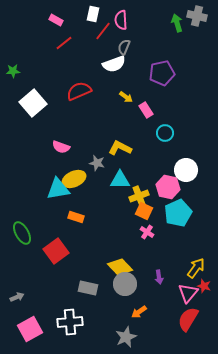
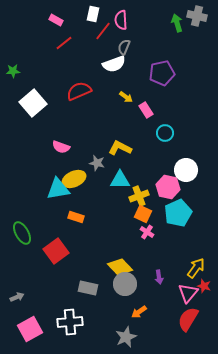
orange square at (144, 211): moved 1 px left, 3 px down
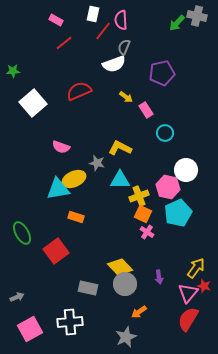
green arrow at (177, 23): rotated 120 degrees counterclockwise
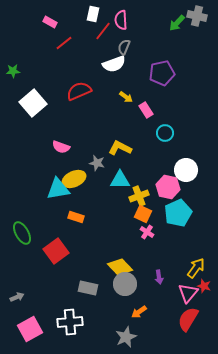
pink rectangle at (56, 20): moved 6 px left, 2 px down
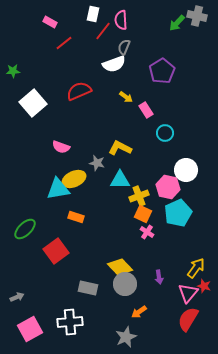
purple pentagon at (162, 73): moved 2 px up; rotated 20 degrees counterclockwise
green ellipse at (22, 233): moved 3 px right, 4 px up; rotated 75 degrees clockwise
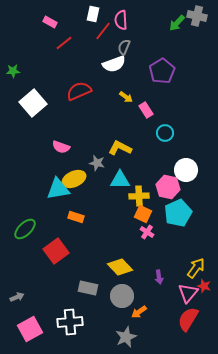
yellow cross at (139, 196): rotated 18 degrees clockwise
gray circle at (125, 284): moved 3 px left, 12 px down
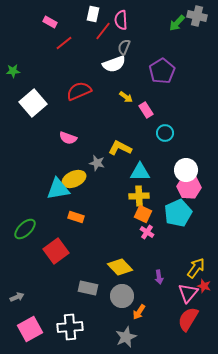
pink semicircle at (61, 147): moved 7 px right, 9 px up
cyan triangle at (120, 180): moved 20 px right, 8 px up
pink hexagon at (168, 187): moved 21 px right; rotated 10 degrees counterclockwise
orange arrow at (139, 312): rotated 21 degrees counterclockwise
white cross at (70, 322): moved 5 px down
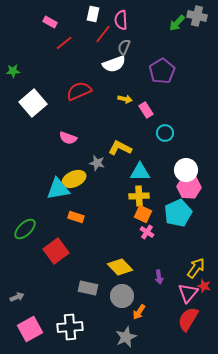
red line at (103, 31): moved 3 px down
yellow arrow at (126, 97): moved 1 px left, 2 px down; rotated 24 degrees counterclockwise
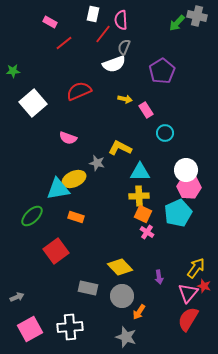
green ellipse at (25, 229): moved 7 px right, 13 px up
gray star at (126, 337): rotated 30 degrees counterclockwise
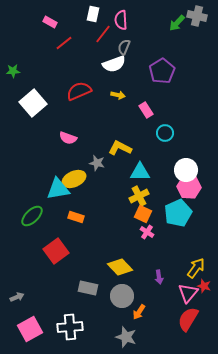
yellow arrow at (125, 99): moved 7 px left, 4 px up
yellow cross at (139, 196): rotated 24 degrees counterclockwise
